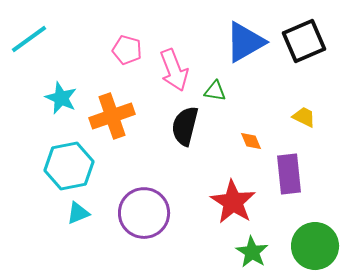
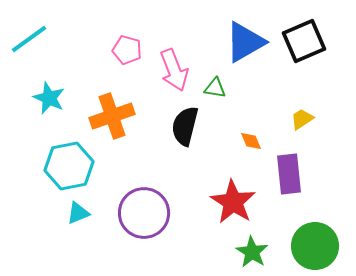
green triangle: moved 3 px up
cyan star: moved 12 px left
yellow trapezoid: moved 2 px left, 2 px down; rotated 60 degrees counterclockwise
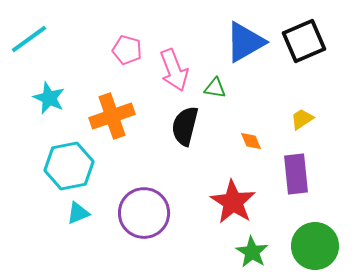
purple rectangle: moved 7 px right
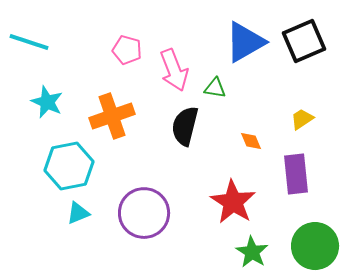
cyan line: moved 3 px down; rotated 54 degrees clockwise
cyan star: moved 2 px left, 4 px down
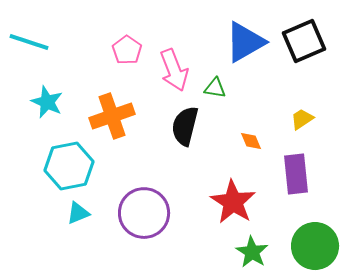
pink pentagon: rotated 20 degrees clockwise
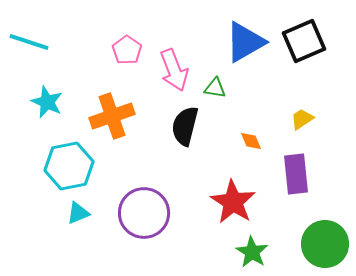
green circle: moved 10 px right, 2 px up
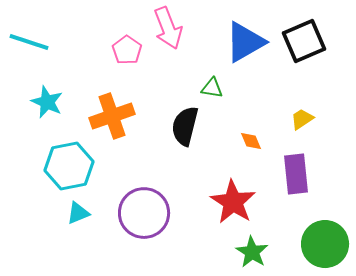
pink arrow: moved 6 px left, 42 px up
green triangle: moved 3 px left
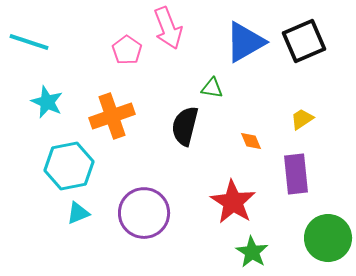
green circle: moved 3 px right, 6 px up
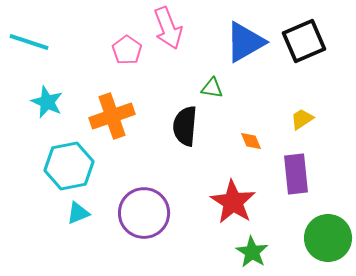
black semicircle: rotated 9 degrees counterclockwise
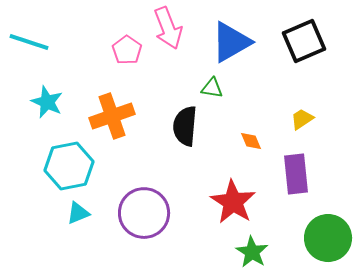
blue triangle: moved 14 px left
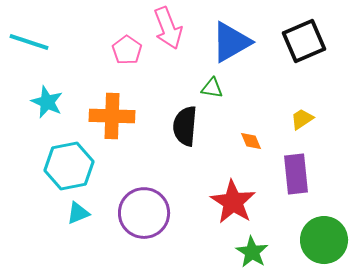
orange cross: rotated 21 degrees clockwise
green circle: moved 4 px left, 2 px down
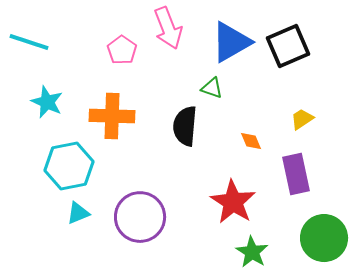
black square: moved 16 px left, 5 px down
pink pentagon: moved 5 px left
green triangle: rotated 10 degrees clockwise
purple rectangle: rotated 6 degrees counterclockwise
purple circle: moved 4 px left, 4 px down
green circle: moved 2 px up
